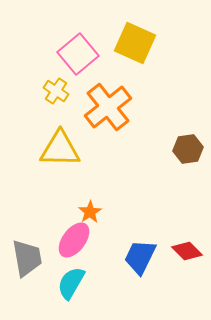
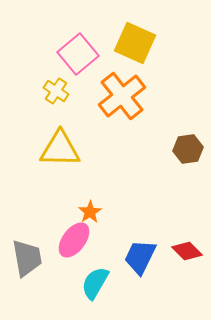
orange cross: moved 14 px right, 11 px up
cyan semicircle: moved 24 px right
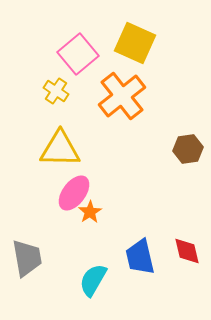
pink ellipse: moved 47 px up
red diamond: rotated 32 degrees clockwise
blue trapezoid: rotated 39 degrees counterclockwise
cyan semicircle: moved 2 px left, 3 px up
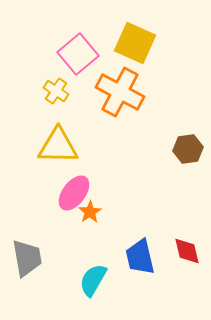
orange cross: moved 2 px left, 4 px up; rotated 24 degrees counterclockwise
yellow triangle: moved 2 px left, 3 px up
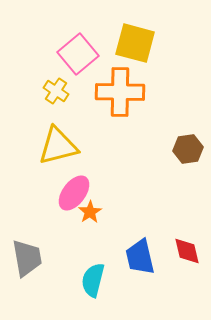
yellow square: rotated 9 degrees counterclockwise
orange cross: rotated 27 degrees counterclockwise
yellow triangle: rotated 15 degrees counterclockwise
cyan semicircle: rotated 16 degrees counterclockwise
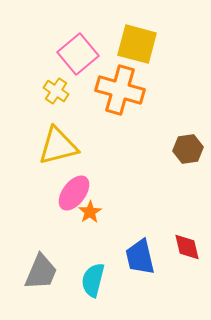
yellow square: moved 2 px right, 1 px down
orange cross: moved 2 px up; rotated 15 degrees clockwise
red diamond: moved 4 px up
gray trapezoid: moved 14 px right, 14 px down; rotated 33 degrees clockwise
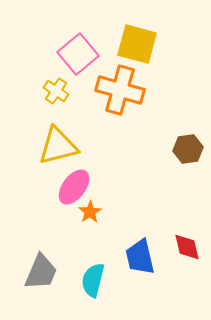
pink ellipse: moved 6 px up
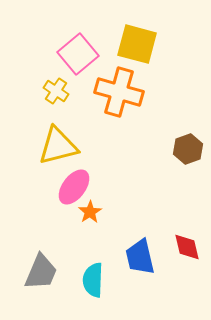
orange cross: moved 1 px left, 2 px down
brown hexagon: rotated 12 degrees counterclockwise
cyan semicircle: rotated 12 degrees counterclockwise
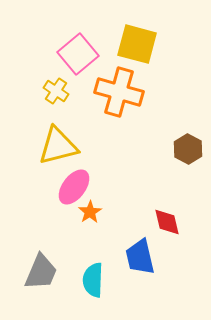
brown hexagon: rotated 12 degrees counterclockwise
red diamond: moved 20 px left, 25 px up
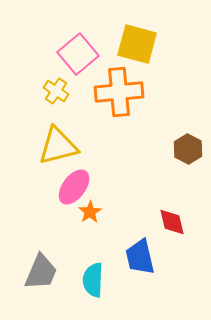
orange cross: rotated 21 degrees counterclockwise
red diamond: moved 5 px right
